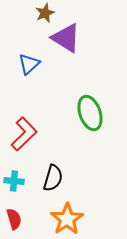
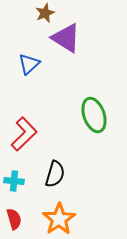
green ellipse: moved 4 px right, 2 px down
black semicircle: moved 2 px right, 4 px up
orange star: moved 8 px left
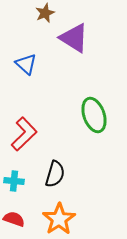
purple triangle: moved 8 px right
blue triangle: moved 3 px left; rotated 35 degrees counterclockwise
red semicircle: rotated 55 degrees counterclockwise
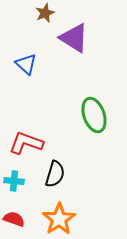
red L-shape: moved 2 px right, 9 px down; rotated 116 degrees counterclockwise
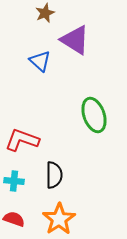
purple triangle: moved 1 px right, 2 px down
blue triangle: moved 14 px right, 3 px up
red L-shape: moved 4 px left, 3 px up
black semicircle: moved 1 px left, 1 px down; rotated 16 degrees counterclockwise
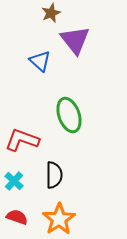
brown star: moved 6 px right
purple triangle: rotated 20 degrees clockwise
green ellipse: moved 25 px left
cyan cross: rotated 36 degrees clockwise
red semicircle: moved 3 px right, 2 px up
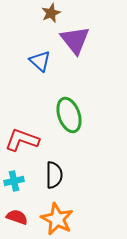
cyan cross: rotated 36 degrees clockwise
orange star: moved 2 px left; rotated 12 degrees counterclockwise
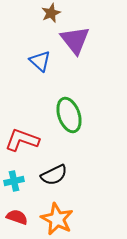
black semicircle: rotated 64 degrees clockwise
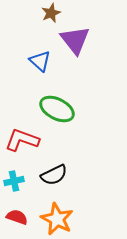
green ellipse: moved 12 px left, 6 px up; rotated 44 degrees counterclockwise
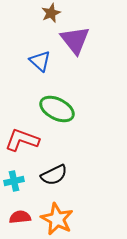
red semicircle: moved 3 px right; rotated 25 degrees counterclockwise
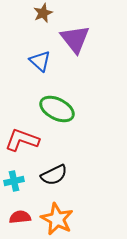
brown star: moved 8 px left
purple triangle: moved 1 px up
